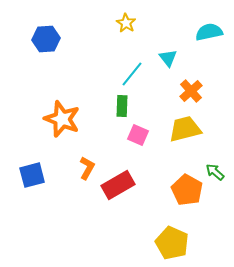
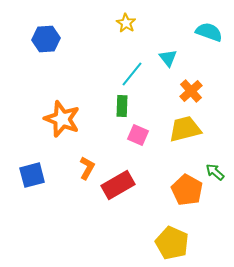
cyan semicircle: rotated 32 degrees clockwise
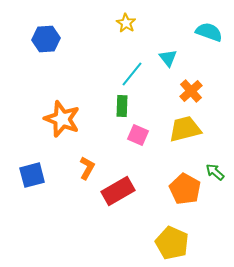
red rectangle: moved 6 px down
orange pentagon: moved 2 px left, 1 px up
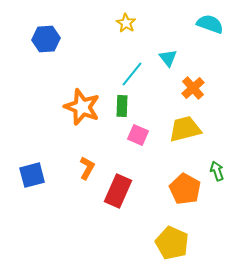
cyan semicircle: moved 1 px right, 8 px up
orange cross: moved 2 px right, 3 px up
orange star: moved 20 px right, 12 px up
green arrow: moved 2 px right, 1 px up; rotated 30 degrees clockwise
red rectangle: rotated 36 degrees counterclockwise
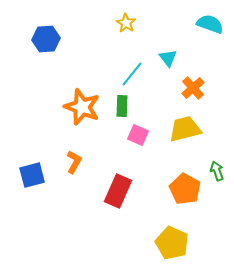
orange L-shape: moved 13 px left, 6 px up
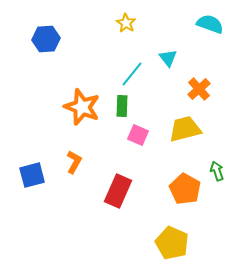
orange cross: moved 6 px right, 1 px down
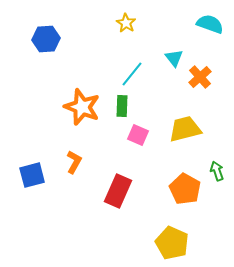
cyan triangle: moved 6 px right
orange cross: moved 1 px right, 12 px up
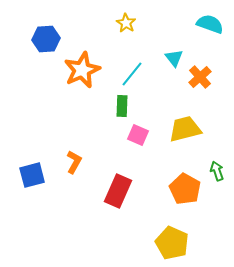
orange star: moved 37 px up; rotated 27 degrees clockwise
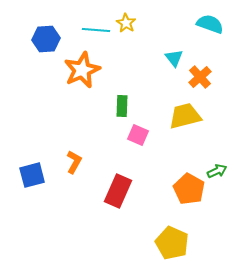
cyan line: moved 36 px left, 44 px up; rotated 56 degrees clockwise
yellow trapezoid: moved 13 px up
green arrow: rotated 84 degrees clockwise
orange pentagon: moved 4 px right
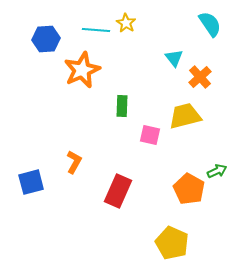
cyan semicircle: rotated 36 degrees clockwise
pink square: moved 12 px right; rotated 10 degrees counterclockwise
blue square: moved 1 px left, 7 px down
